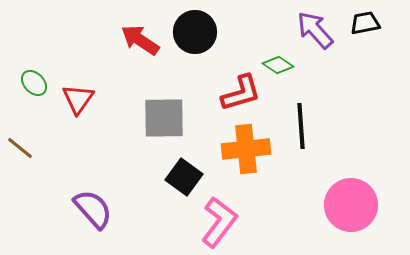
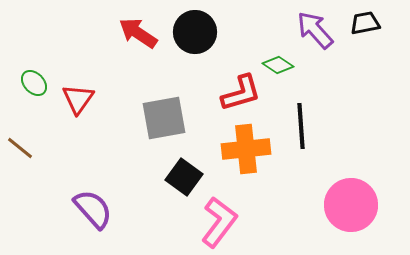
red arrow: moved 2 px left, 7 px up
gray square: rotated 9 degrees counterclockwise
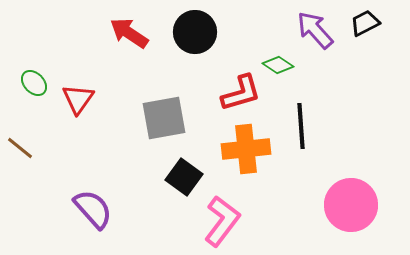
black trapezoid: rotated 16 degrees counterclockwise
red arrow: moved 9 px left
pink L-shape: moved 3 px right, 1 px up
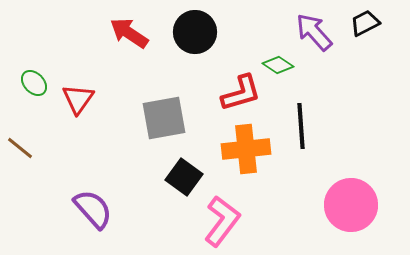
purple arrow: moved 1 px left, 2 px down
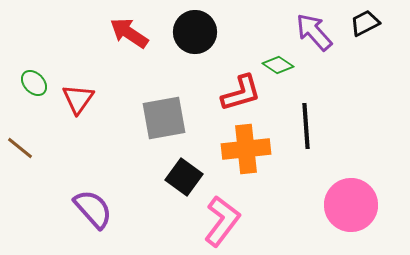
black line: moved 5 px right
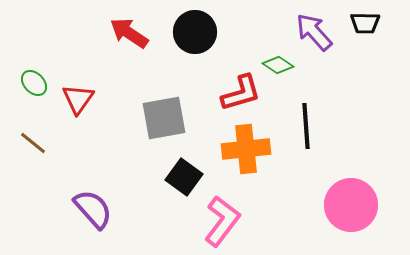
black trapezoid: rotated 152 degrees counterclockwise
brown line: moved 13 px right, 5 px up
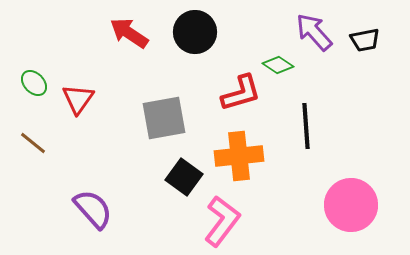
black trapezoid: moved 17 px down; rotated 12 degrees counterclockwise
orange cross: moved 7 px left, 7 px down
